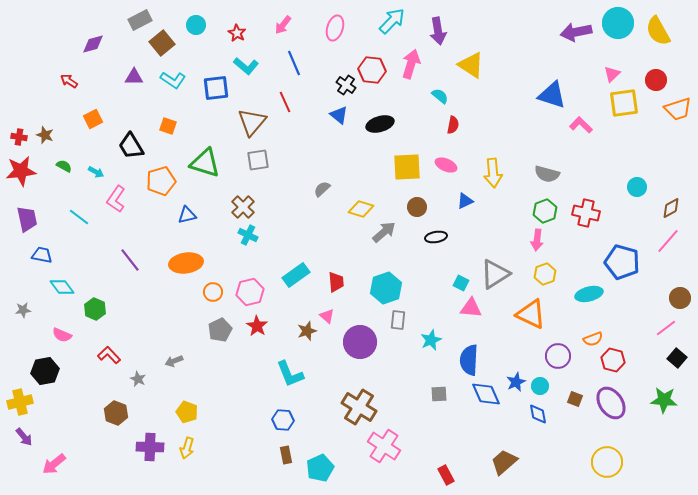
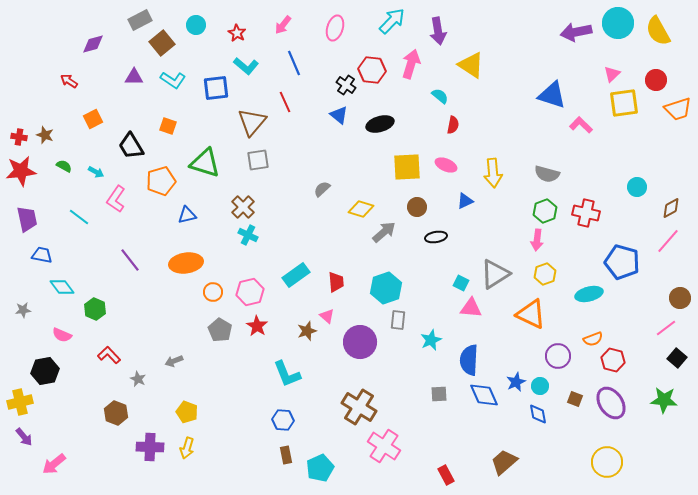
gray pentagon at (220, 330): rotated 15 degrees counterclockwise
cyan L-shape at (290, 374): moved 3 px left
blue diamond at (486, 394): moved 2 px left, 1 px down
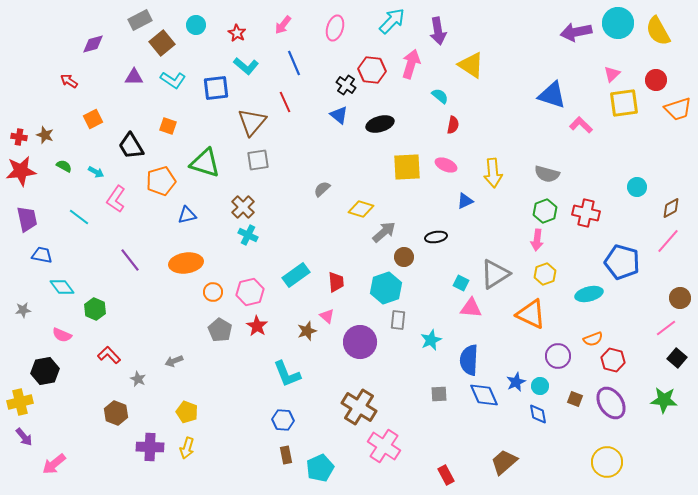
brown circle at (417, 207): moved 13 px left, 50 px down
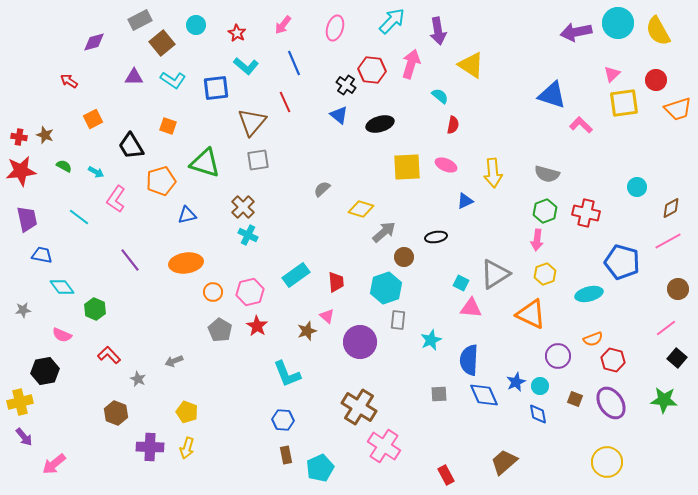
purple diamond at (93, 44): moved 1 px right, 2 px up
pink line at (668, 241): rotated 20 degrees clockwise
brown circle at (680, 298): moved 2 px left, 9 px up
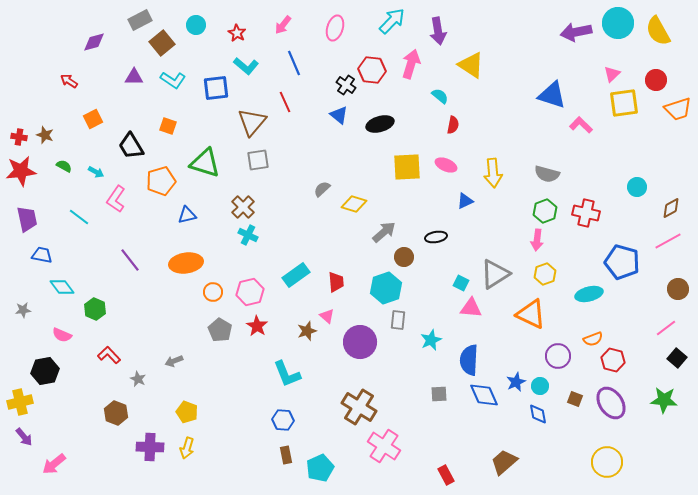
yellow diamond at (361, 209): moved 7 px left, 5 px up
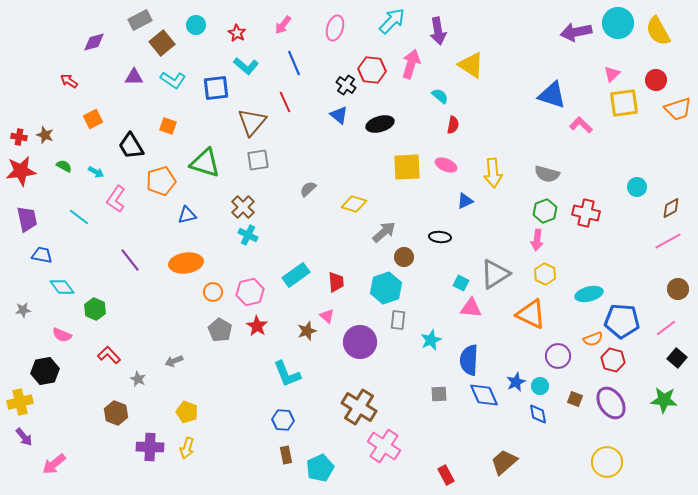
gray semicircle at (322, 189): moved 14 px left
black ellipse at (436, 237): moved 4 px right; rotated 15 degrees clockwise
blue pentagon at (622, 262): moved 59 px down; rotated 12 degrees counterclockwise
yellow hexagon at (545, 274): rotated 15 degrees counterclockwise
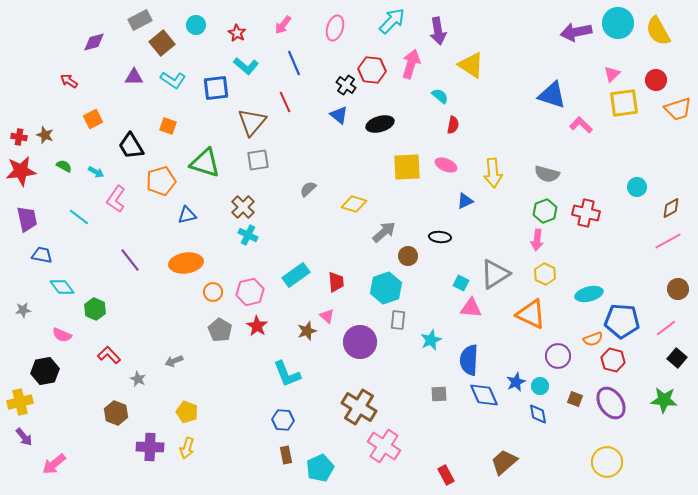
brown circle at (404, 257): moved 4 px right, 1 px up
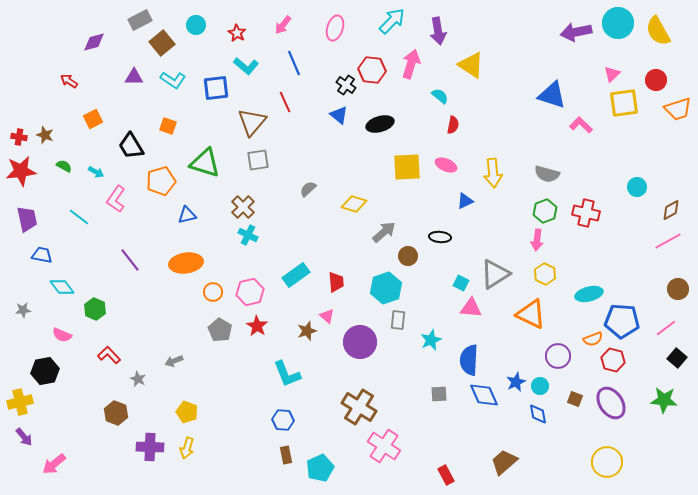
brown diamond at (671, 208): moved 2 px down
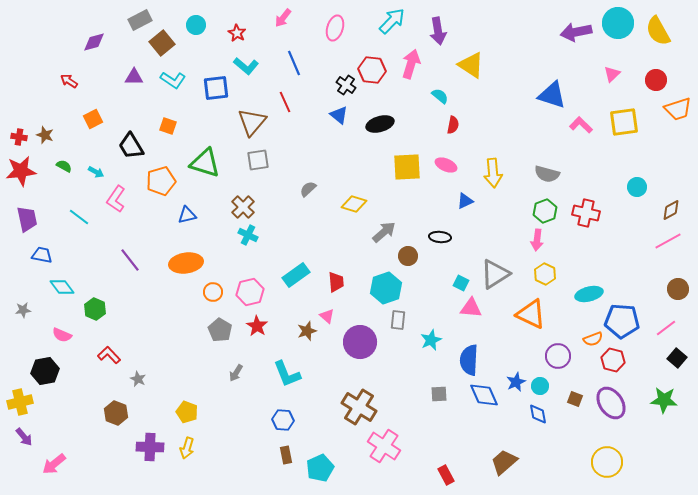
pink arrow at (283, 25): moved 7 px up
yellow square at (624, 103): moved 19 px down
gray arrow at (174, 361): moved 62 px right, 12 px down; rotated 36 degrees counterclockwise
